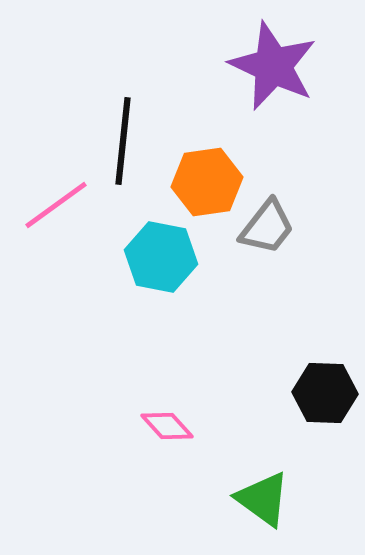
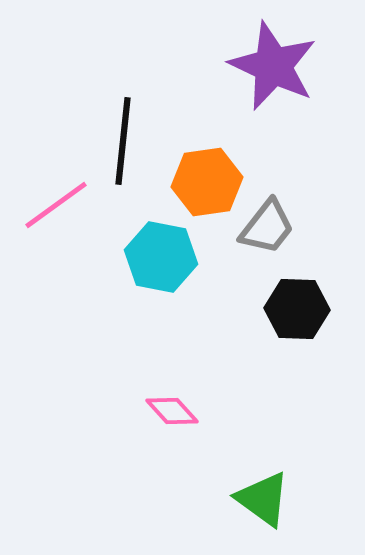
black hexagon: moved 28 px left, 84 px up
pink diamond: moved 5 px right, 15 px up
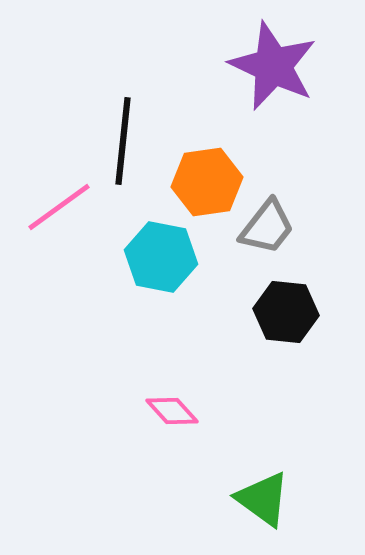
pink line: moved 3 px right, 2 px down
black hexagon: moved 11 px left, 3 px down; rotated 4 degrees clockwise
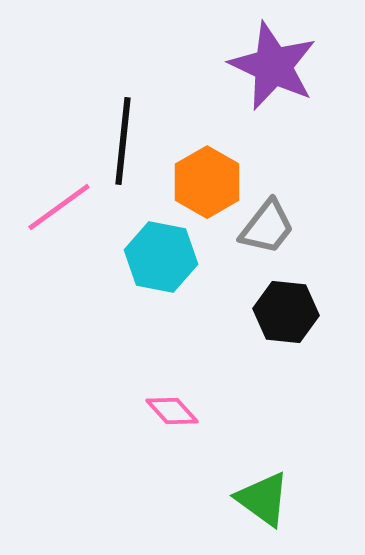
orange hexagon: rotated 22 degrees counterclockwise
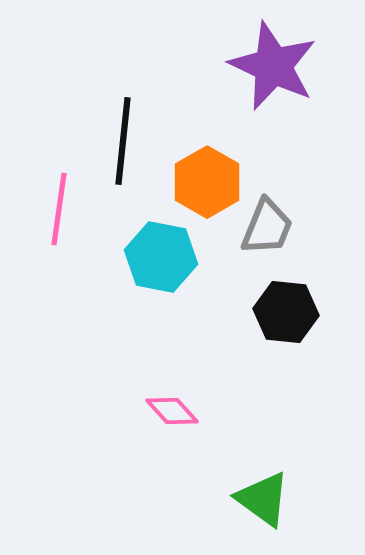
pink line: moved 2 px down; rotated 46 degrees counterclockwise
gray trapezoid: rotated 16 degrees counterclockwise
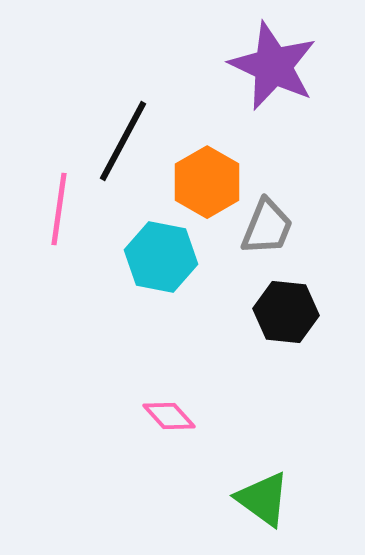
black line: rotated 22 degrees clockwise
pink diamond: moved 3 px left, 5 px down
